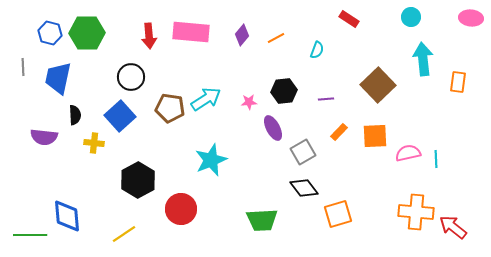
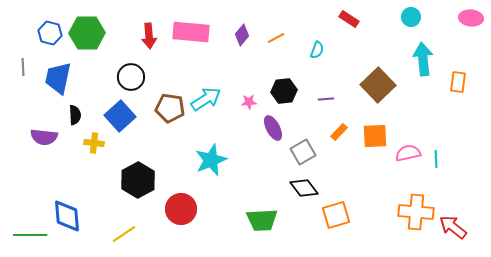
orange square at (338, 214): moved 2 px left, 1 px down
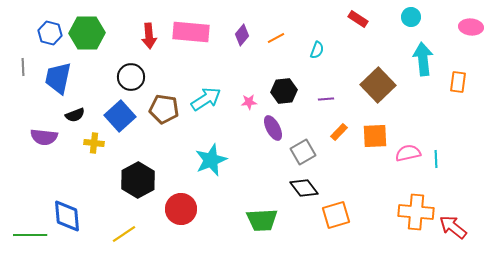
pink ellipse at (471, 18): moved 9 px down
red rectangle at (349, 19): moved 9 px right
brown pentagon at (170, 108): moved 6 px left, 1 px down
black semicircle at (75, 115): rotated 72 degrees clockwise
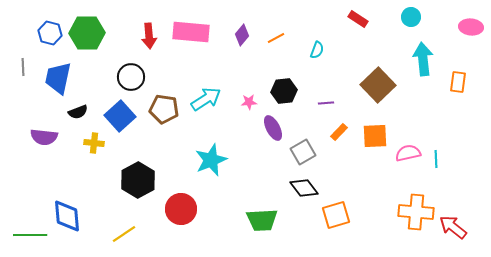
purple line at (326, 99): moved 4 px down
black semicircle at (75, 115): moved 3 px right, 3 px up
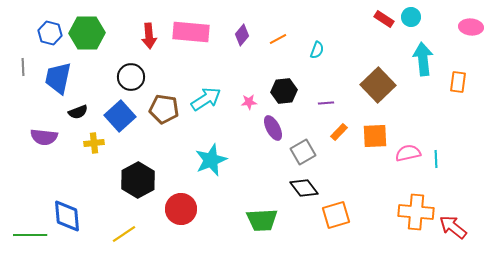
red rectangle at (358, 19): moved 26 px right
orange line at (276, 38): moved 2 px right, 1 px down
yellow cross at (94, 143): rotated 12 degrees counterclockwise
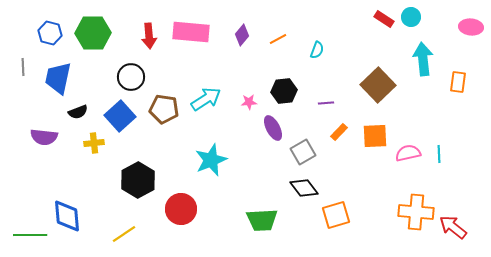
green hexagon at (87, 33): moved 6 px right
cyan line at (436, 159): moved 3 px right, 5 px up
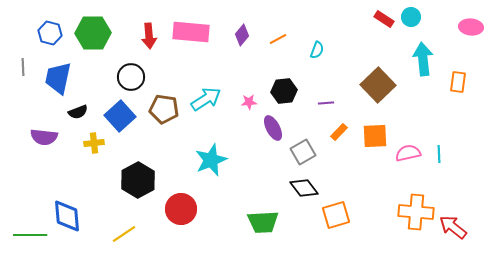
green trapezoid at (262, 220): moved 1 px right, 2 px down
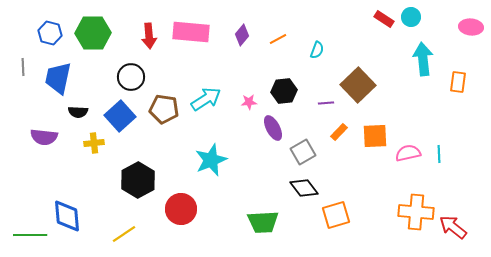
brown square at (378, 85): moved 20 px left
black semicircle at (78, 112): rotated 24 degrees clockwise
